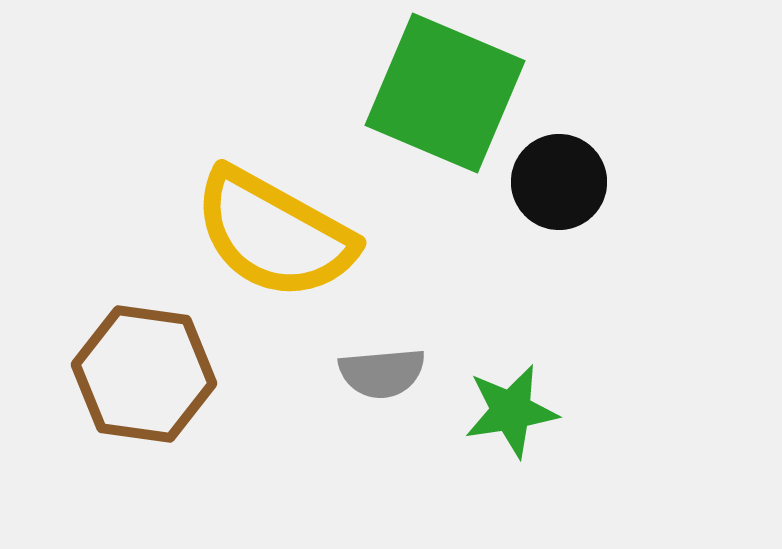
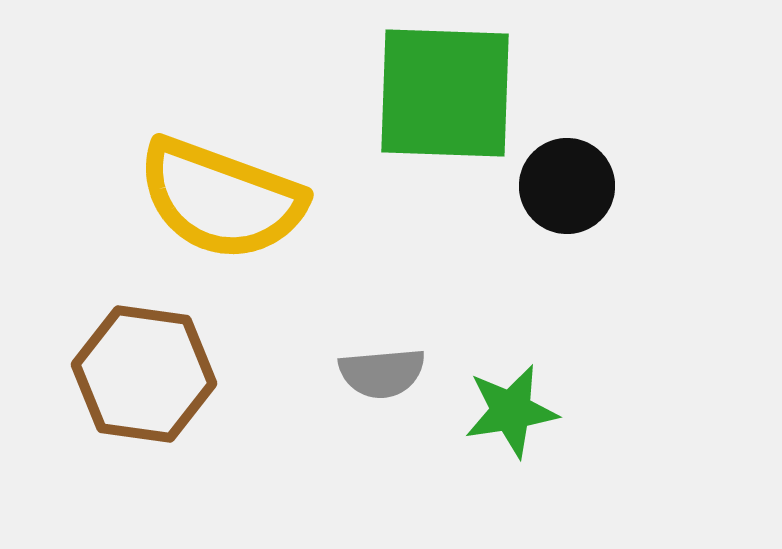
green square: rotated 21 degrees counterclockwise
black circle: moved 8 px right, 4 px down
yellow semicircle: moved 53 px left, 35 px up; rotated 9 degrees counterclockwise
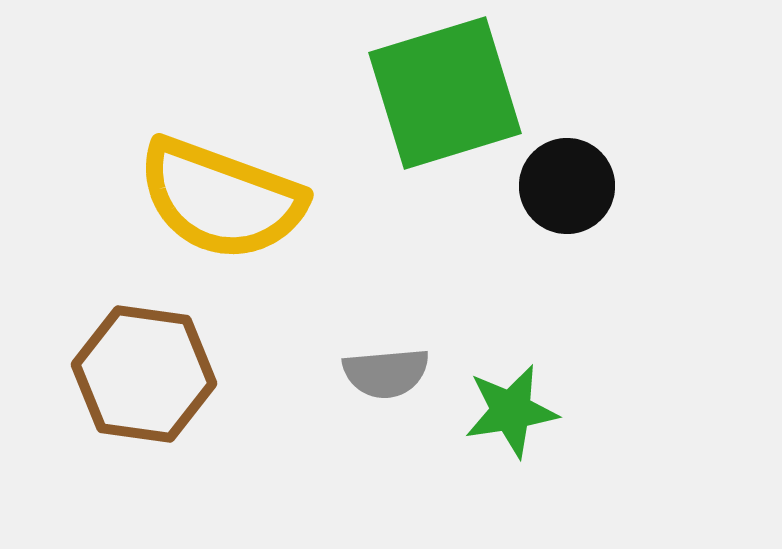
green square: rotated 19 degrees counterclockwise
gray semicircle: moved 4 px right
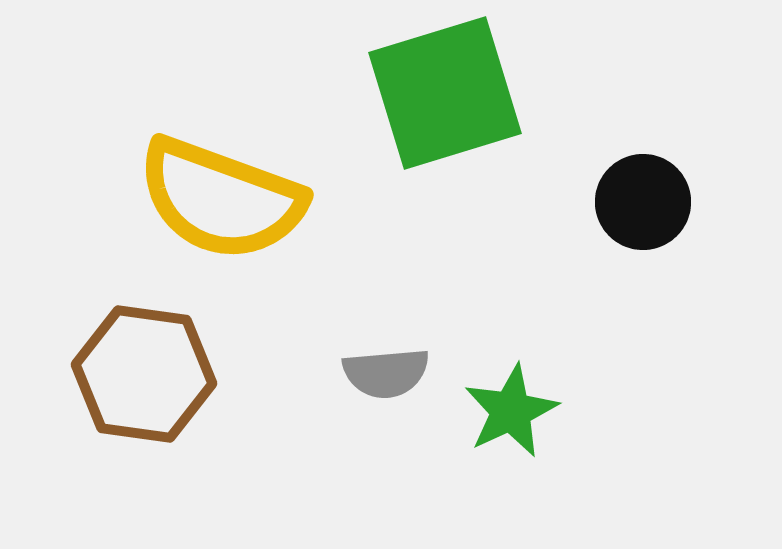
black circle: moved 76 px right, 16 px down
green star: rotated 16 degrees counterclockwise
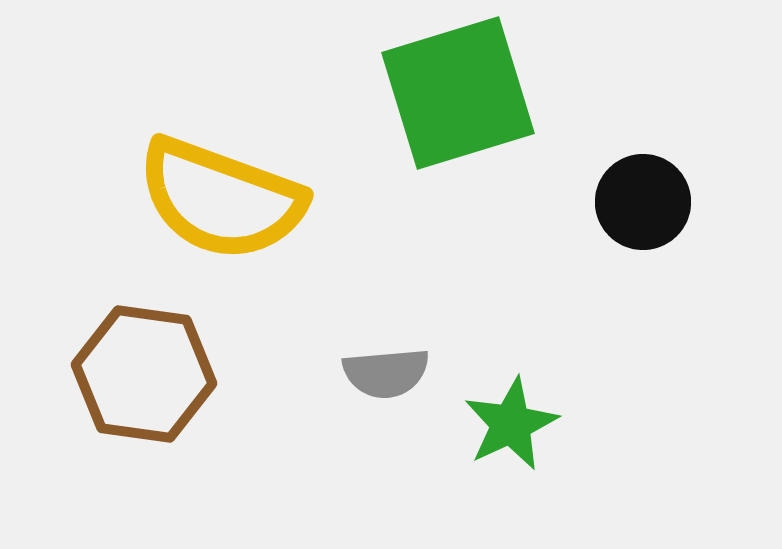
green square: moved 13 px right
green star: moved 13 px down
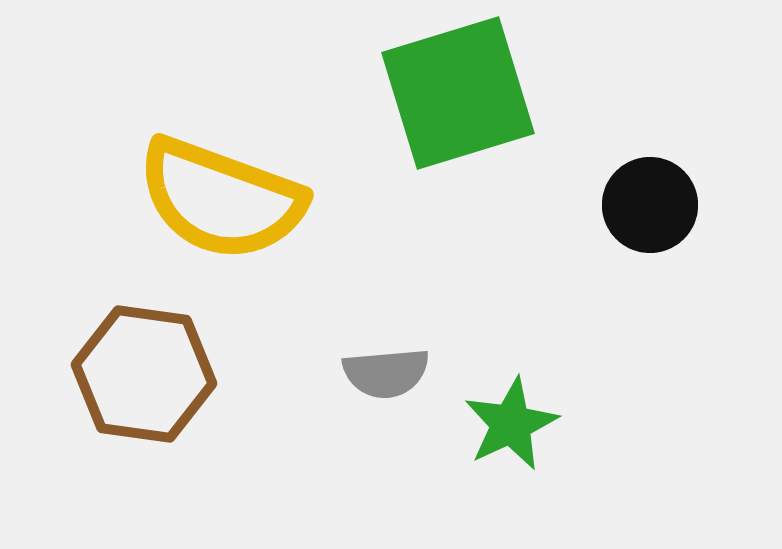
black circle: moved 7 px right, 3 px down
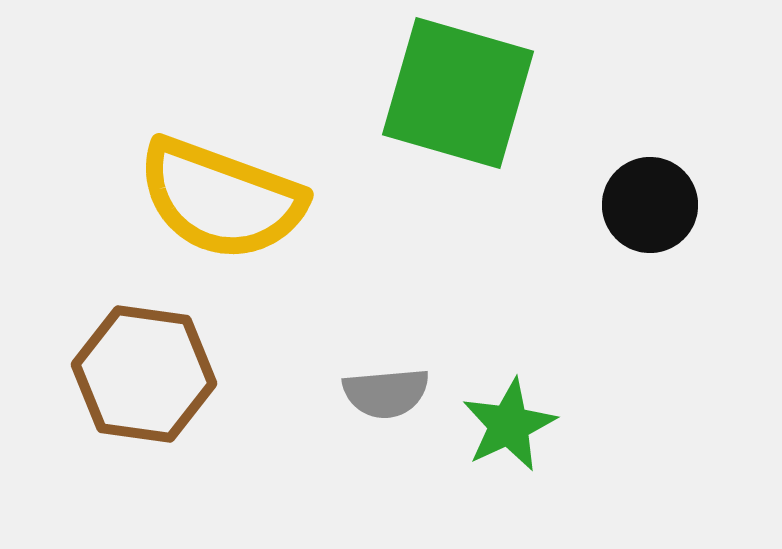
green square: rotated 33 degrees clockwise
gray semicircle: moved 20 px down
green star: moved 2 px left, 1 px down
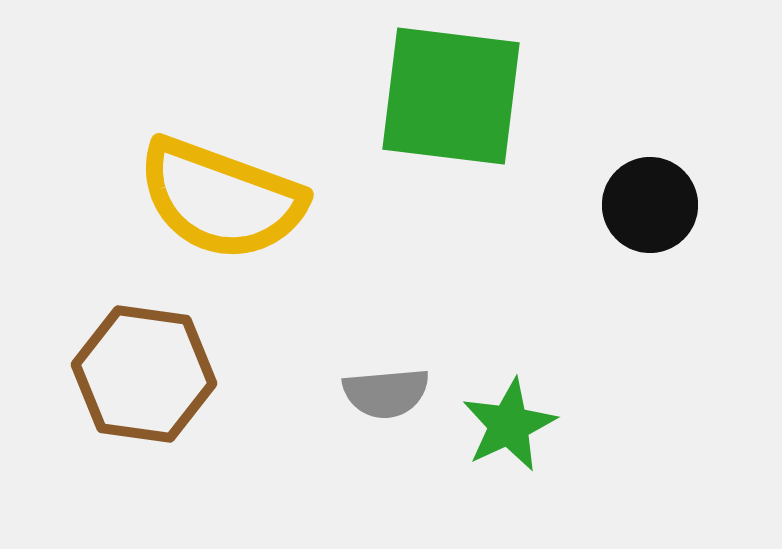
green square: moved 7 px left, 3 px down; rotated 9 degrees counterclockwise
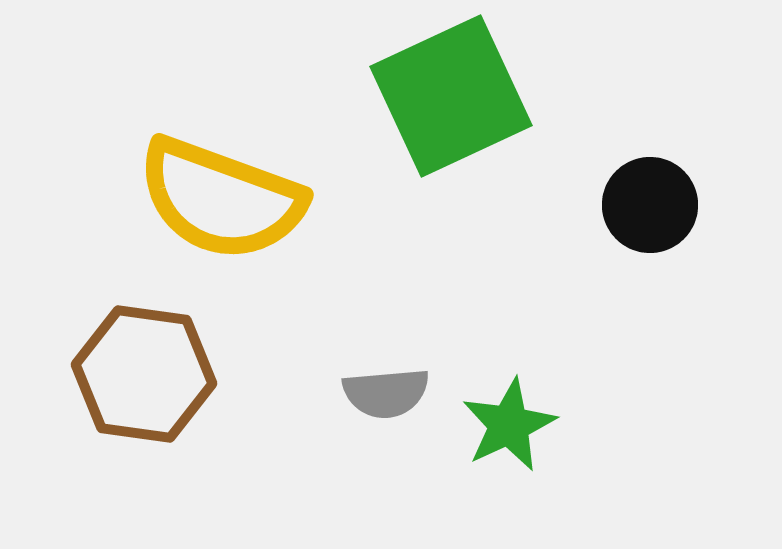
green square: rotated 32 degrees counterclockwise
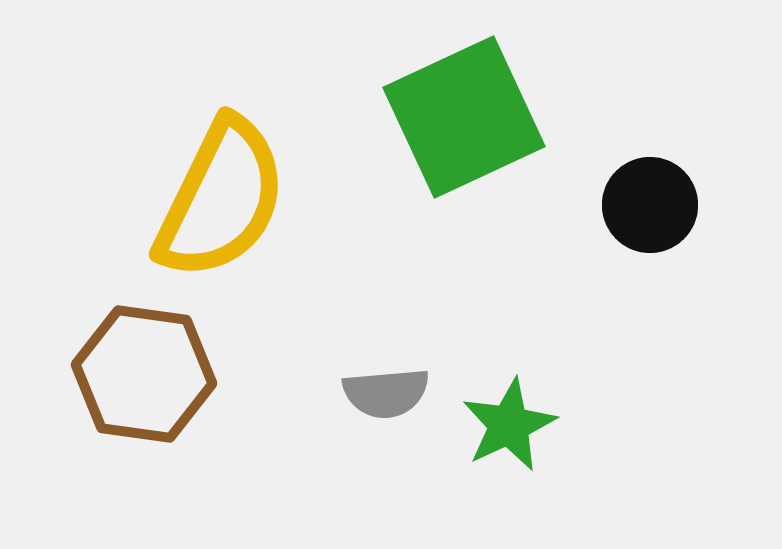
green square: moved 13 px right, 21 px down
yellow semicircle: rotated 84 degrees counterclockwise
